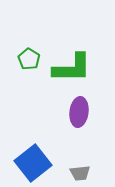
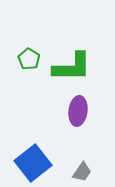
green L-shape: moved 1 px up
purple ellipse: moved 1 px left, 1 px up
gray trapezoid: moved 2 px right, 1 px up; rotated 50 degrees counterclockwise
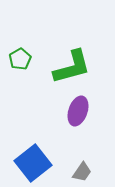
green pentagon: moved 9 px left; rotated 10 degrees clockwise
green L-shape: rotated 15 degrees counterclockwise
purple ellipse: rotated 12 degrees clockwise
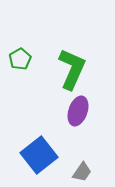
green L-shape: moved 2 px down; rotated 51 degrees counterclockwise
blue square: moved 6 px right, 8 px up
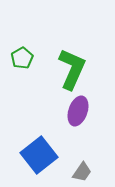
green pentagon: moved 2 px right, 1 px up
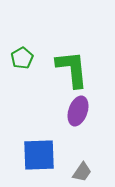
green L-shape: rotated 30 degrees counterclockwise
blue square: rotated 36 degrees clockwise
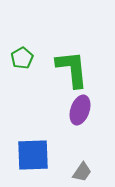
purple ellipse: moved 2 px right, 1 px up
blue square: moved 6 px left
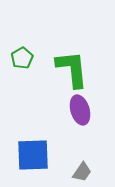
purple ellipse: rotated 36 degrees counterclockwise
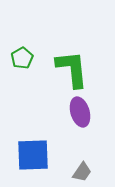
purple ellipse: moved 2 px down
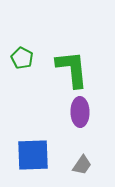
green pentagon: rotated 15 degrees counterclockwise
purple ellipse: rotated 16 degrees clockwise
gray trapezoid: moved 7 px up
